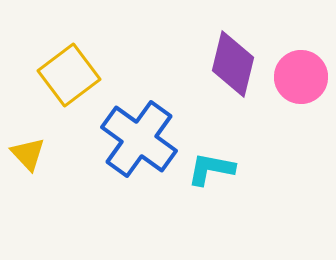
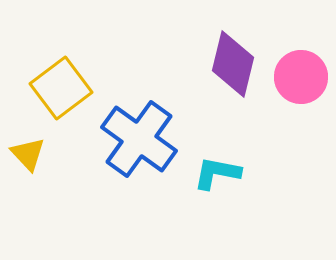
yellow square: moved 8 px left, 13 px down
cyan L-shape: moved 6 px right, 4 px down
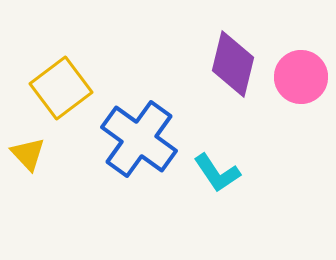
cyan L-shape: rotated 135 degrees counterclockwise
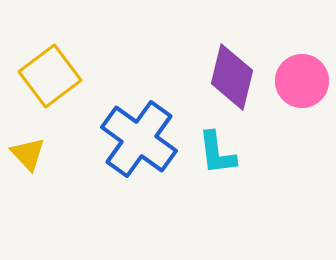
purple diamond: moved 1 px left, 13 px down
pink circle: moved 1 px right, 4 px down
yellow square: moved 11 px left, 12 px up
cyan L-shape: moved 20 px up; rotated 27 degrees clockwise
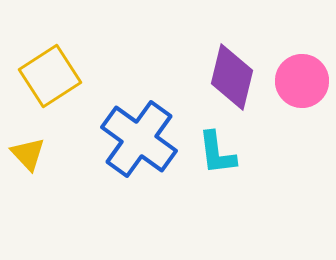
yellow square: rotated 4 degrees clockwise
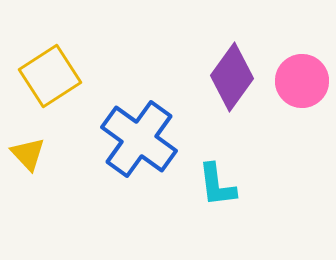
purple diamond: rotated 22 degrees clockwise
cyan L-shape: moved 32 px down
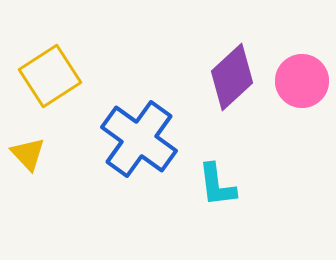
purple diamond: rotated 12 degrees clockwise
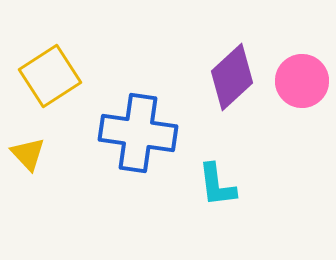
blue cross: moved 1 px left, 6 px up; rotated 28 degrees counterclockwise
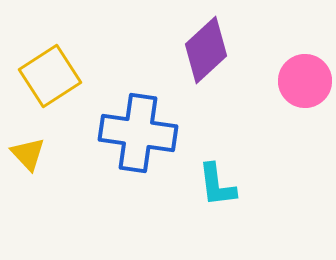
purple diamond: moved 26 px left, 27 px up
pink circle: moved 3 px right
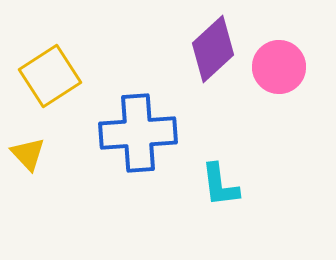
purple diamond: moved 7 px right, 1 px up
pink circle: moved 26 px left, 14 px up
blue cross: rotated 12 degrees counterclockwise
cyan L-shape: moved 3 px right
